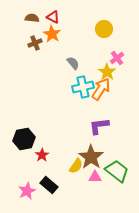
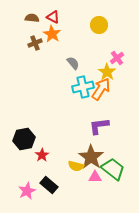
yellow circle: moved 5 px left, 4 px up
yellow semicircle: rotated 70 degrees clockwise
green trapezoid: moved 4 px left, 2 px up
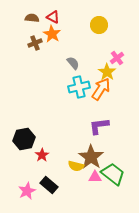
cyan cross: moved 4 px left
green trapezoid: moved 5 px down
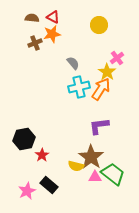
orange star: rotated 30 degrees clockwise
